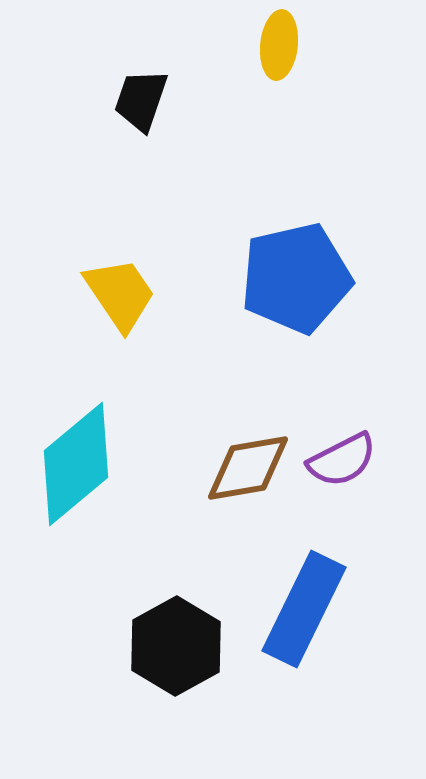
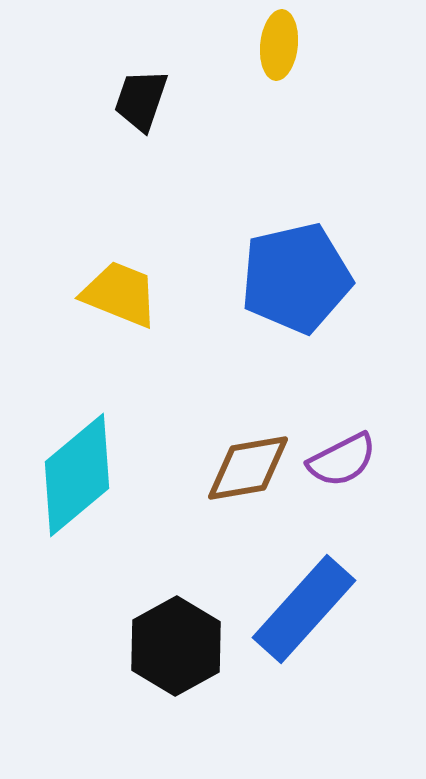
yellow trapezoid: rotated 34 degrees counterclockwise
cyan diamond: moved 1 px right, 11 px down
blue rectangle: rotated 16 degrees clockwise
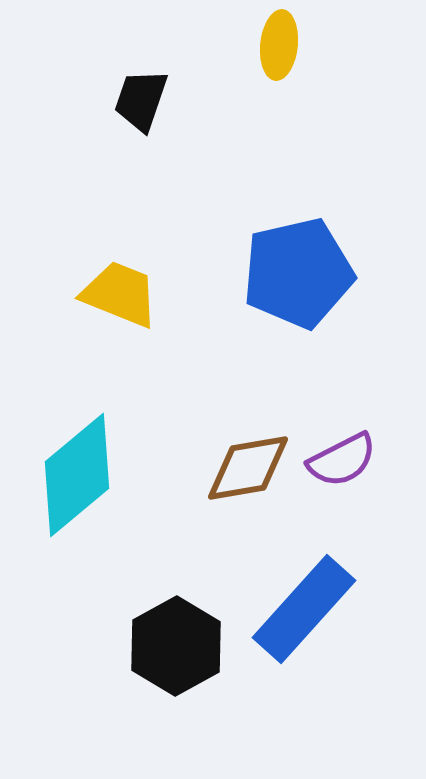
blue pentagon: moved 2 px right, 5 px up
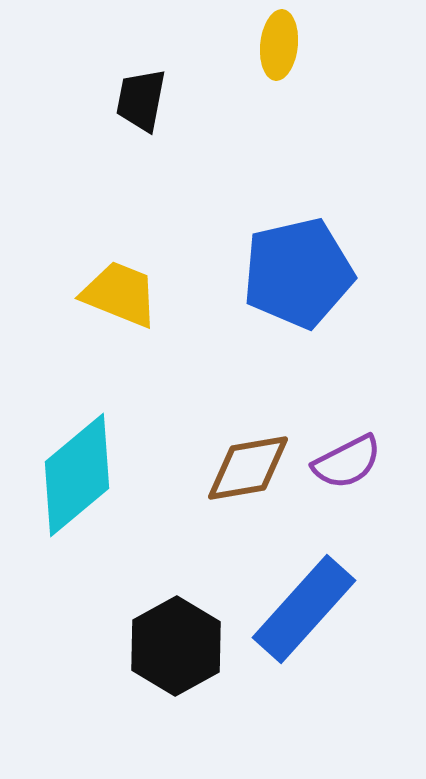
black trapezoid: rotated 8 degrees counterclockwise
purple semicircle: moved 5 px right, 2 px down
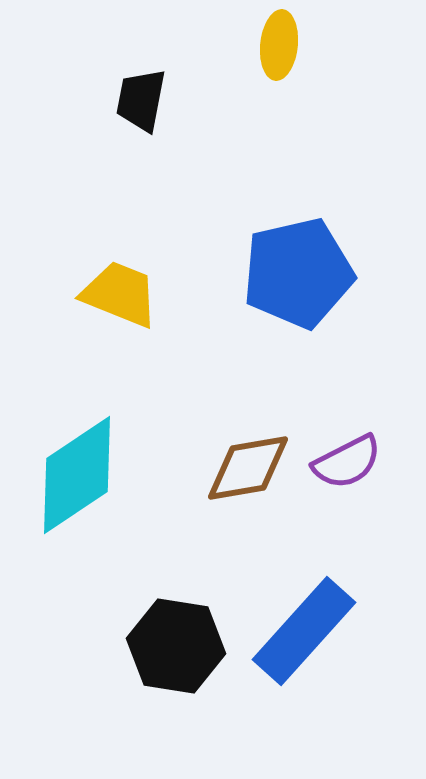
cyan diamond: rotated 6 degrees clockwise
blue rectangle: moved 22 px down
black hexagon: rotated 22 degrees counterclockwise
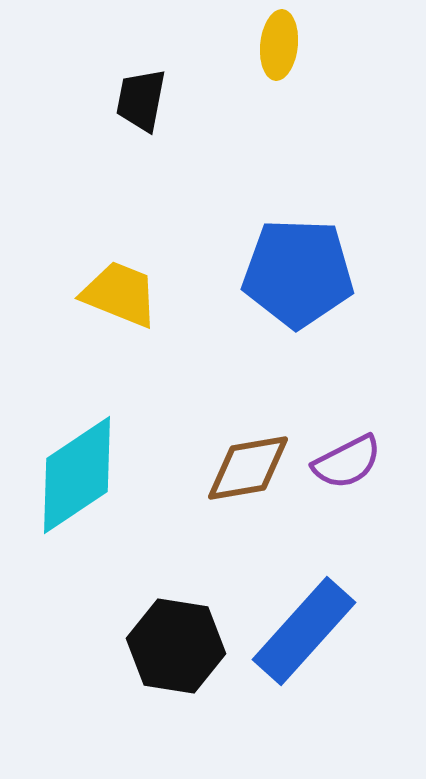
blue pentagon: rotated 15 degrees clockwise
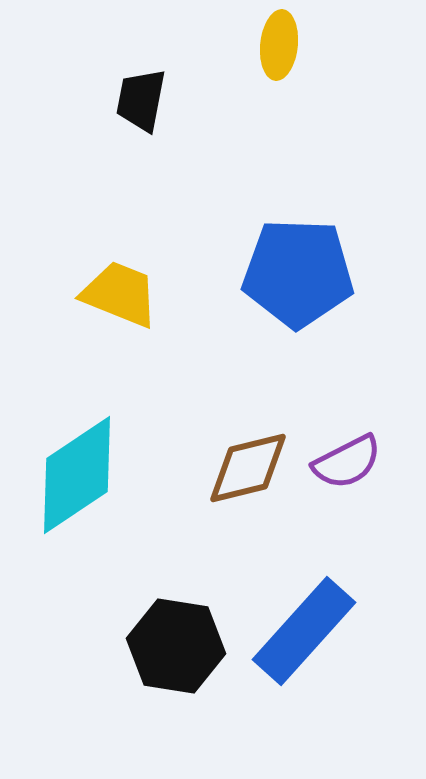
brown diamond: rotated 4 degrees counterclockwise
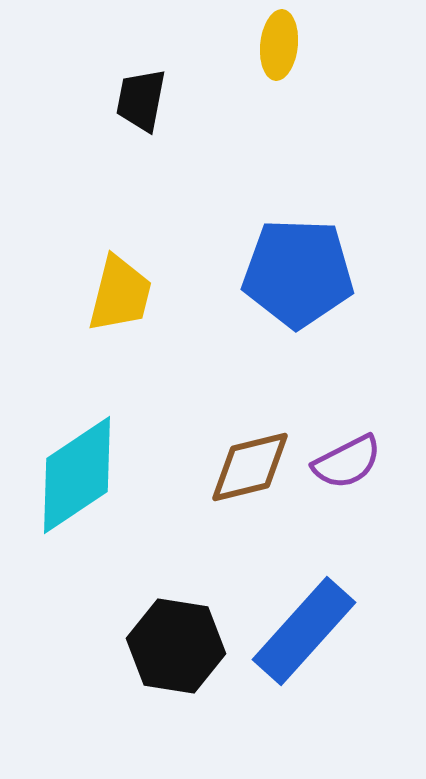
yellow trapezoid: rotated 82 degrees clockwise
brown diamond: moved 2 px right, 1 px up
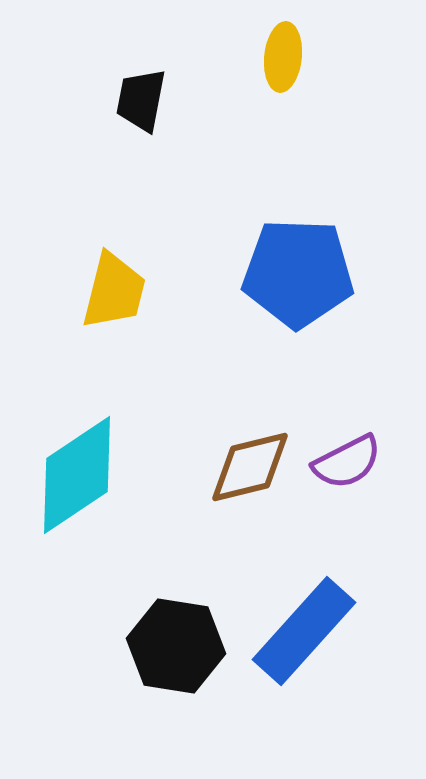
yellow ellipse: moved 4 px right, 12 px down
yellow trapezoid: moved 6 px left, 3 px up
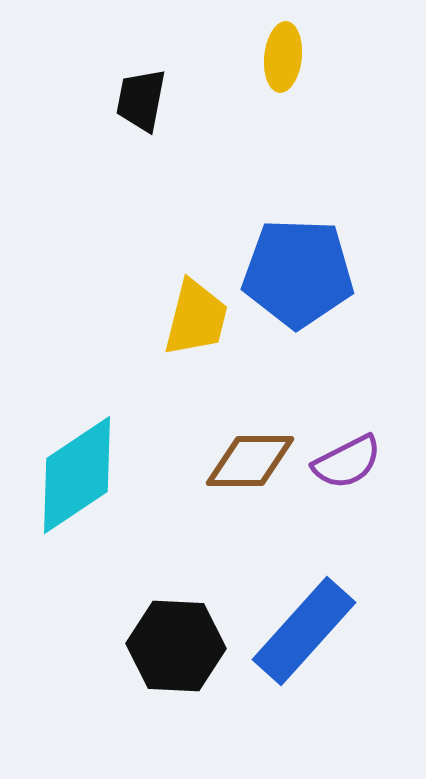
yellow trapezoid: moved 82 px right, 27 px down
brown diamond: moved 6 px up; rotated 14 degrees clockwise
black hexagon: rotated 6 degrees counterclockwise
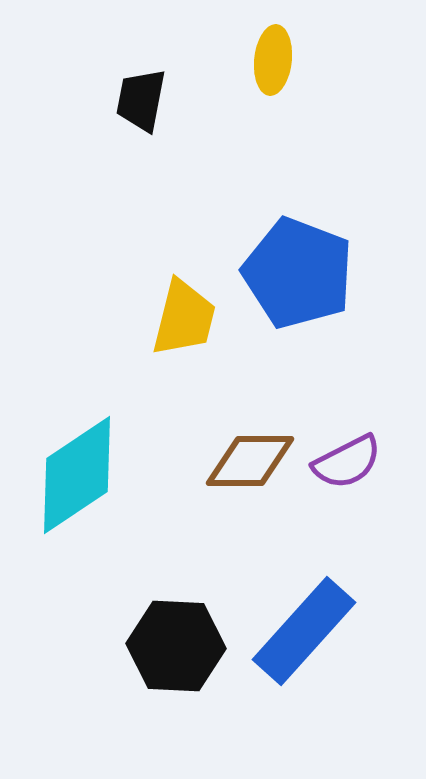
yellow ellipse: moved 10 px left, 3 px down
blue pentagon: rotated 19 degrees clockwise
yellow trapezoid: moved 12 px left
